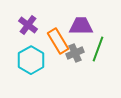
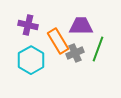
purple cross: rotated 24 degrees counterclockwise
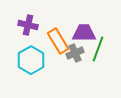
purple trapezoid: moved 3 px right, 7 px down
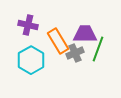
purple trapezoid: moved 1 px right, 1 px down
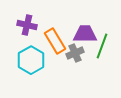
purple cross: moved 1 px left
orange rectangle: moved 3 px left
green line: moved 4 px right, 3 px up
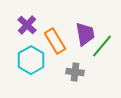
purple cross: rotated 30 degrees clockwise
purple trapezoid: rotated 80 degrees clockwise
green line: rotated 20 degrees clockwise
gray cross: moved 19 px down; rotated 30 degrees clockwise
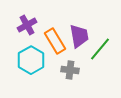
purple cross: rotated 18 degrees clockwise
purple trapezoid: moved 6 px left, 2 px down
green line: moved 2 px left, 3 px down
gray cross: moved 5 px left, 2 px up
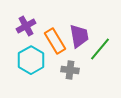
purple cross: moved 1 px left, 1 px down
